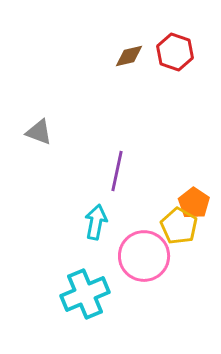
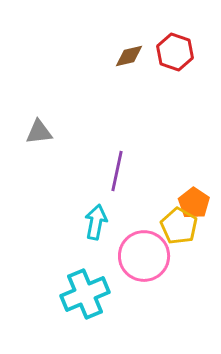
gray triangle: rotated 28 degrees counterclockwise
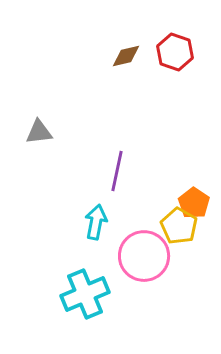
brown diamond: moved 3 px left
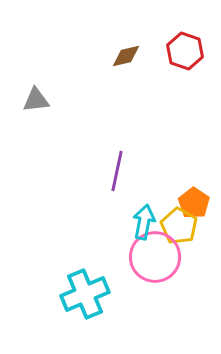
red hexagon: moved 10 px right, 1 px up
gray triangle: moved 3 px left, 32 px up
cyan arrow: moved 48 px right
pink circle: moved 11 px right, 1 px down
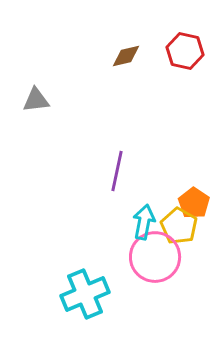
red hexagon: rotated 6 degrees counterclockwise
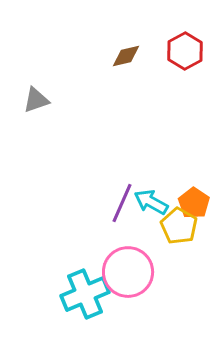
red hexagon: rotated 18 degrees clockwise
gray triangle: rotated 12 degrees counterclockwise
purple line: moved 5 px right, 32 px down; rotated 12 degrees clockwise
cyan arrow: moved 7 px right, 20 px up; rotated 72 degrees counterclockwise
pink circle: moved 27 px left, 15 px down
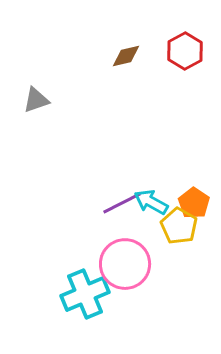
purple line: rotated 39 degrees clockwise
pink circle: moved 3 px left, 8 px up
